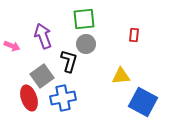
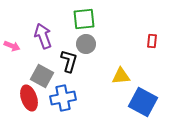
red rectangle: moved 18 px right, 6 px down
gray square: rotated 25 degrees counterclockwise
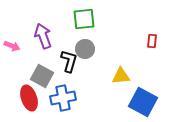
gray circle: moved 1 px left, 5 px down
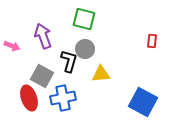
green square: rotated 20 degrees clockwise
yellow triangle: moved 20 px left, 2 px up
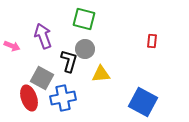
gray square: moved 2 px down
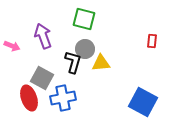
black L-shape: moved 4 px right, 1 px down
yellow triangle: moved 11 px up
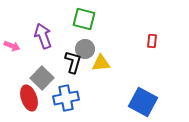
gray square: rotated 15 degrees clockwise
blue cross: moved 3 px right
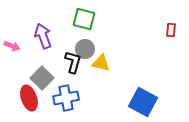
red rectangle: moved 19 px right, 11 px up
yellow triangle: rotated 18 degrees clockwise
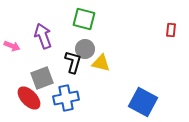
gray square: rotated 25 degrees clockwise
red ellipse: rotated 25 degrees counterclockwise
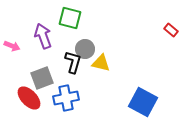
green square: moved 14 px left, 1 px up
red rectangle: rotated 56 degrees counterclockwise
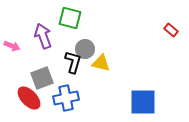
blue square: rotated 28 degrees counterclockwise
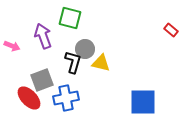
gray square: moved 2 px down
